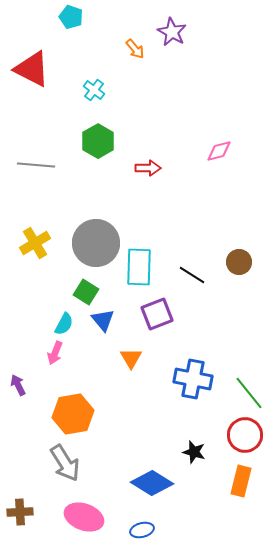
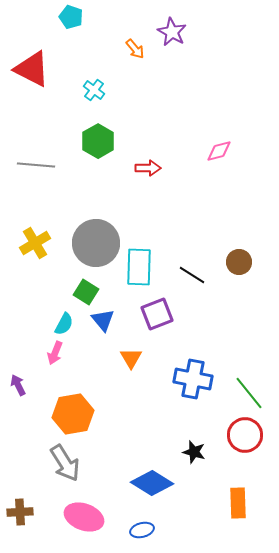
orange rectangle: moved 3 px left, 22 px down; rotated 16 degrees counterclockwise
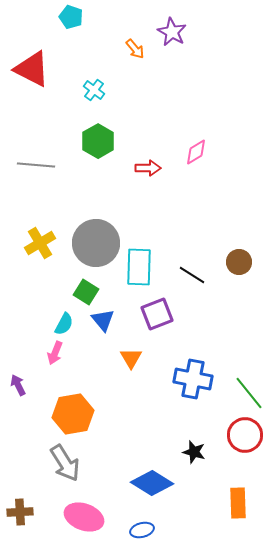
pink diamond: moved 23 px left, 1 px down; rotated 16 degrees counterclockwise
yellow cross: moved 5 px right
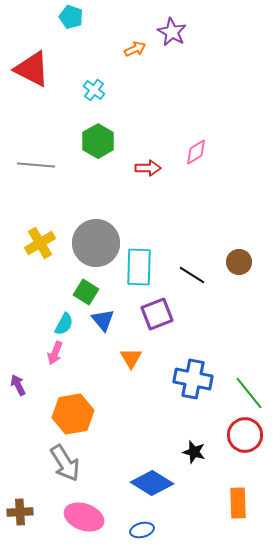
orange arrow: rotated 75 degrees counterclockwise
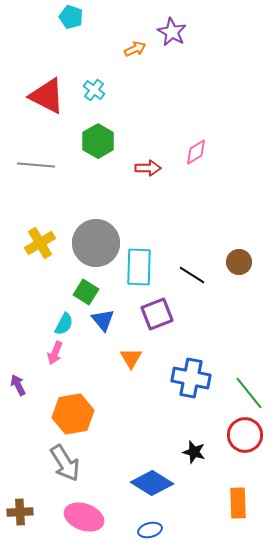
red triangle: moved 15 px right, 27 px down
blue cross: moved 2 px left, 1 px up
blue ellipse: moved 8 px right
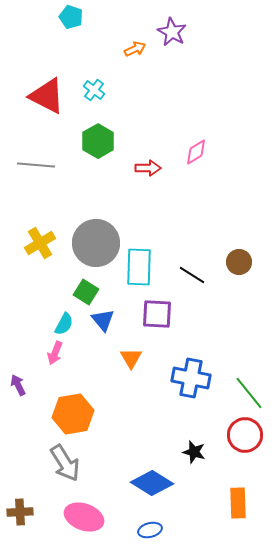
purple square: rotated 24 degrees clockwise
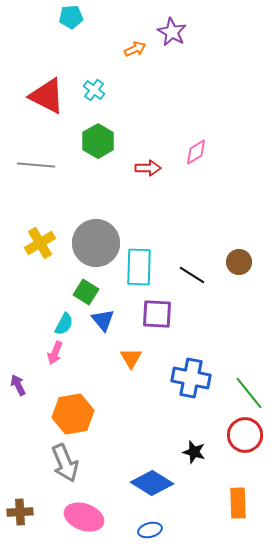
cyan pentagon: rotated 25 degrees counterclockwise
gray arrow: rotated 9 degrees clockwise
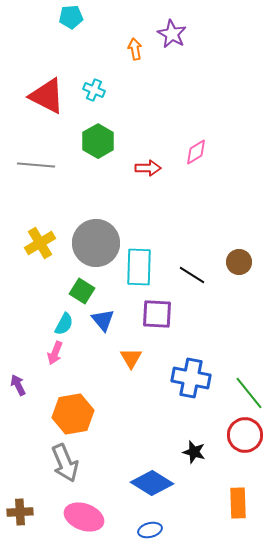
purple star: moved 2 px down
orange arrow: rotated 75 degrees counterclockwise
cyan cross: rotated 15 degrees counterclockwise
green square: moved 4 px left, 1 px up
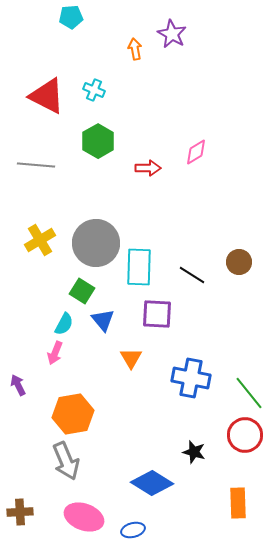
yellow cross: moved 3 px up
gray arrow: moved 1 px right, 2 px up
blue ellipse: moved 17 px left
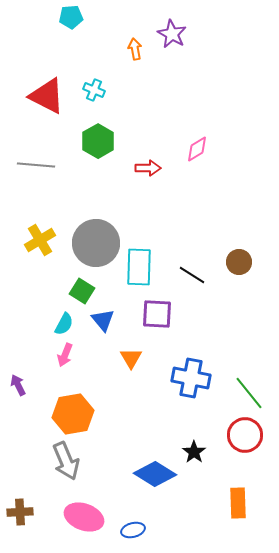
pink diamond: moved 1 px right, 3 px up
pink arrow: moved 10 px right, 2 px down
black star: rotated 20 degrees clockwise
blue diamond: moved 3 px right, 9 px up
